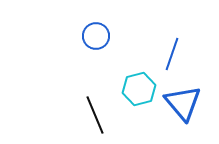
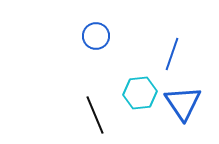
cyan hexagon: moved 1 px right, 4 px down; rotated 8 degrees clockwise
blue triangle: rotated 6 degrees clockwise
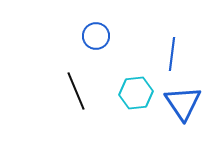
blue line: rotated 12 degrees counterclockwise
cyan hexagon: moved 4 px left
black line: moved 19 px left, 24 px up
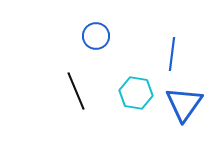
cyan hexagon: rotated 16 degrees clockwise
blue triangle: moved 1 px right, 1 px down; rotated 9 degrees clockwise
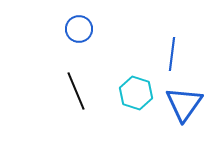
blue circle: moved 17 px left, 7 px up
cyan hexagon: rotated 8 degrees clockwise
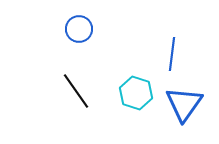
black line: rotated 12 degrees counterclockwise
